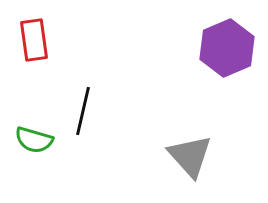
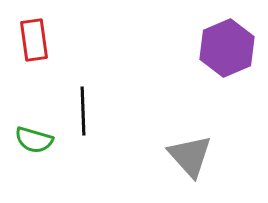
black line: rotated 15 degrees counterclockwise
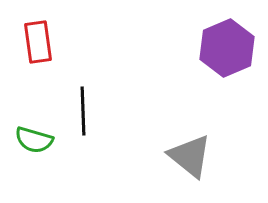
red rectangle: moved 4 px right, 2 px down
gray triangle: rotated 9 degrees counterclockwise
